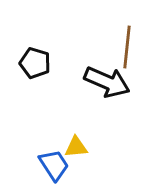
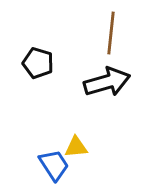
brown line: moved 16 px left, 14 px up
black pentagon: moved 3 px right
black arrow: rotated 39 degrees counterclockwise
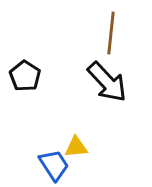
black pentagon: moved 13 px left, 13 px down; rotated 16 degrees clockwise
black arrow: rotated 63 degrees clockwise
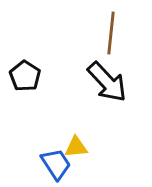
blue trapezoid: moved 2 px right, 1 px up
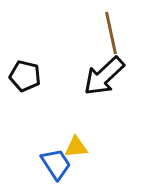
brown line: rotated 18 degrees counterclockwise
black pentagon: rotated 20 degrees counterclockwise
black arrow: moved 3 px left, 6 px up; rotated 90 degrees clockwise
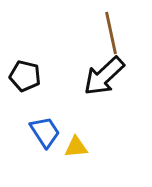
blue trapezoid: moved 11 px left, 32 px up
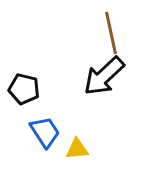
black pentagon: moved 1 px left, 13 px down
yellow triangle: moved 1 px right, 2 px down
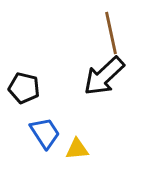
black pentagon: moved 1 px up
blue trapezoid: moved 1 px down
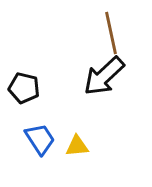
blue trapezoid: moved 5 px left, 6 px down
yellow triangle: moved 3 px up
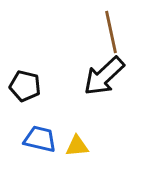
brown line: moved 1 px up
black pentagon: moved 1 px right, 2 px up
blue trapezoid: rotated 44 degrees counterclockwise
